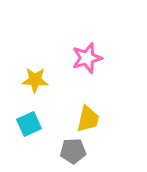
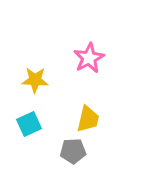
pink star: moved 2 px right; rotated 12 degrees counterclockwise
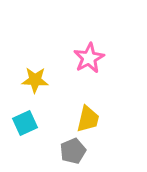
cyan square: moved 4 px left, 1 px up
gray pentagon: rotated 20 degrees counterclockwise
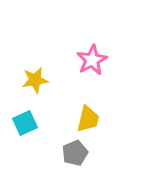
pink star: moved 3 px right, 2 px down
yellow star: rotated 12 degrees counterclockwise
gray pentagon: moved 2 px right, 2 px down
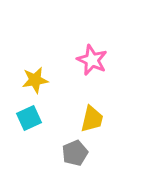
pink star: rotated 20 degrees counterclockwise
yellow trapezoid: moved 4 px right
cyan square: moved 4 px right, 5 px up
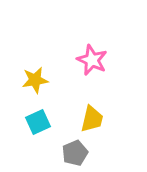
cyan square: moved 9 px right, 4 px down
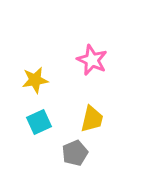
cyan square: moved 1 px right
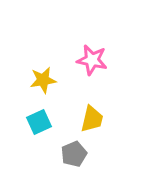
pink star: rotated 12 degrees counterclockwise
yellow star: moved 8 px right
gray pentagon: moved 1 px left, 1 px down
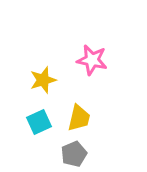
yellow star: rotated 8 degrees counterclockwise
yellow trapezoid: moved 13 px left, 1 px up
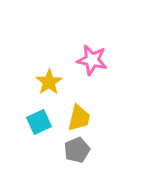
yellow star: moved 6 px right, 2 px down; rotated 16 degrees counterclockwise
gray pentagon: moved 3 px right, 4 px up
